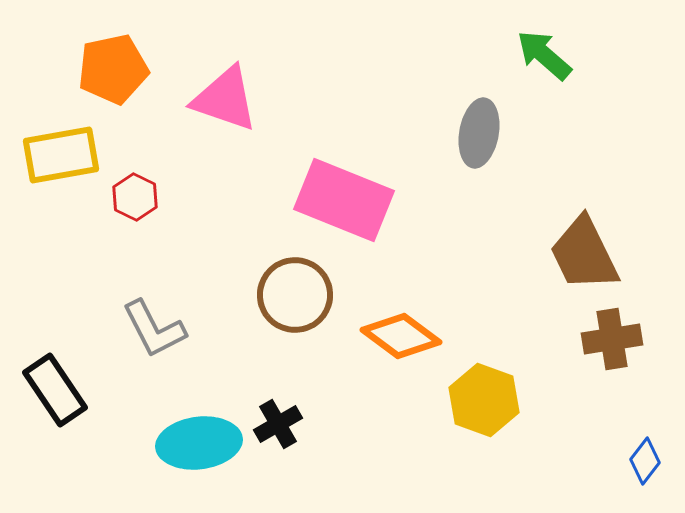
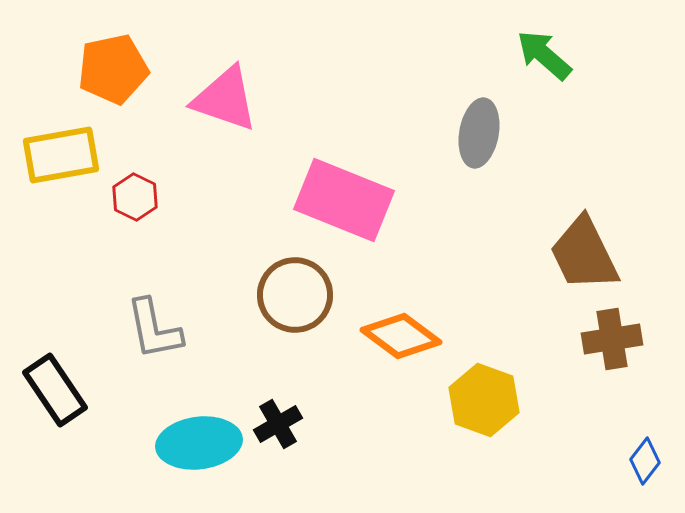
gray L-shape: rotated 16 degrees clockwise
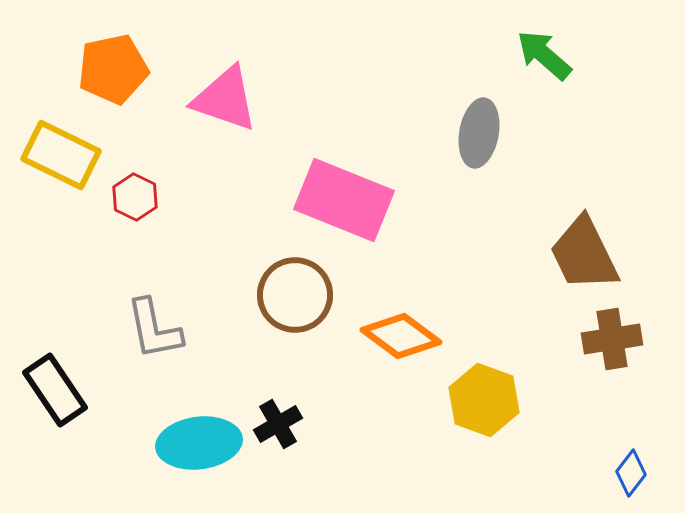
yellow rectangle: rotated 36 degrees clockwise
blue diamond: moved 14 px left, 12 px down
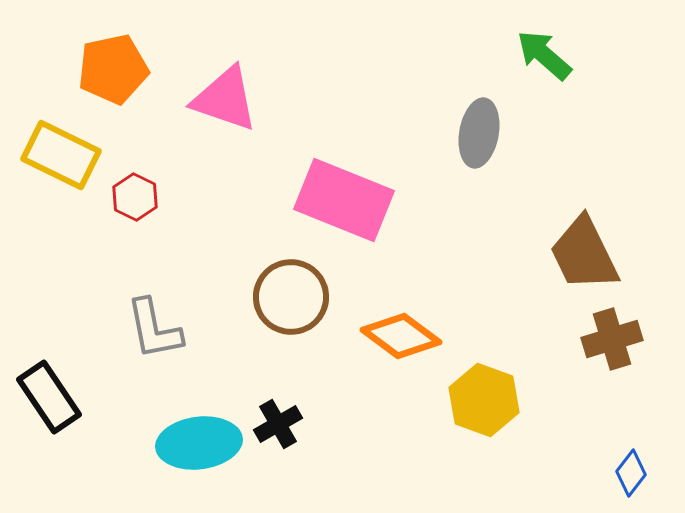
brown circle: moved 4 px left, 2 px down
brown cross: rotated 8 degrees counterclockwise
black rectangle: moved 6 px left, 7 px down
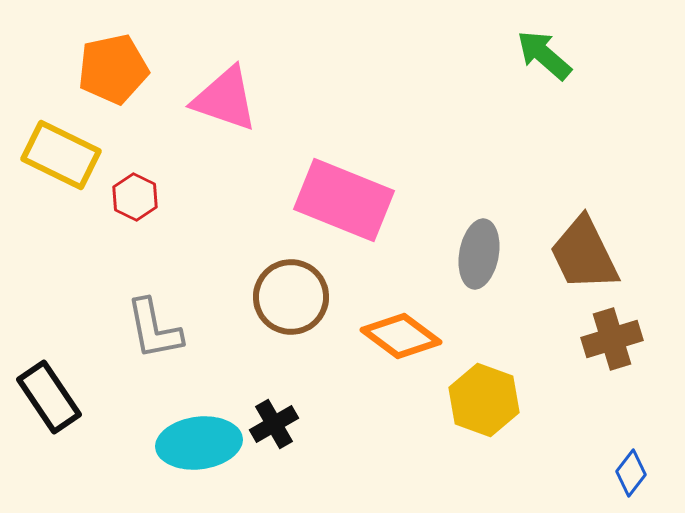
gray ellipse: moved 121 px down
black cross: moved 4 px left
